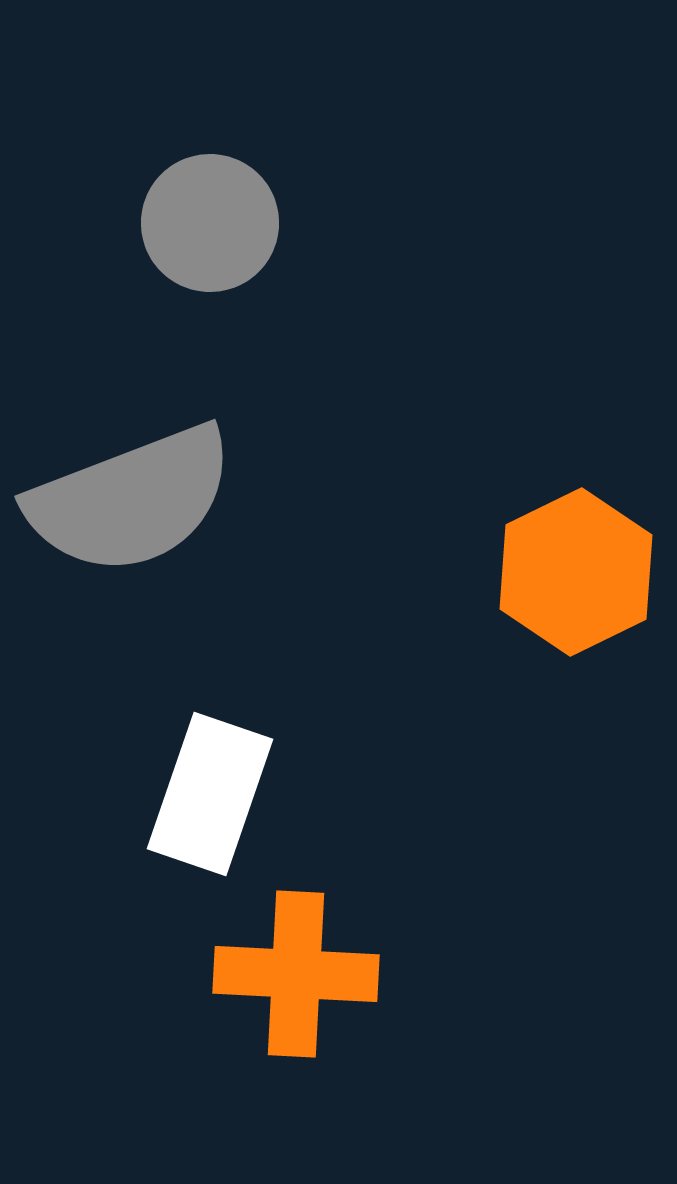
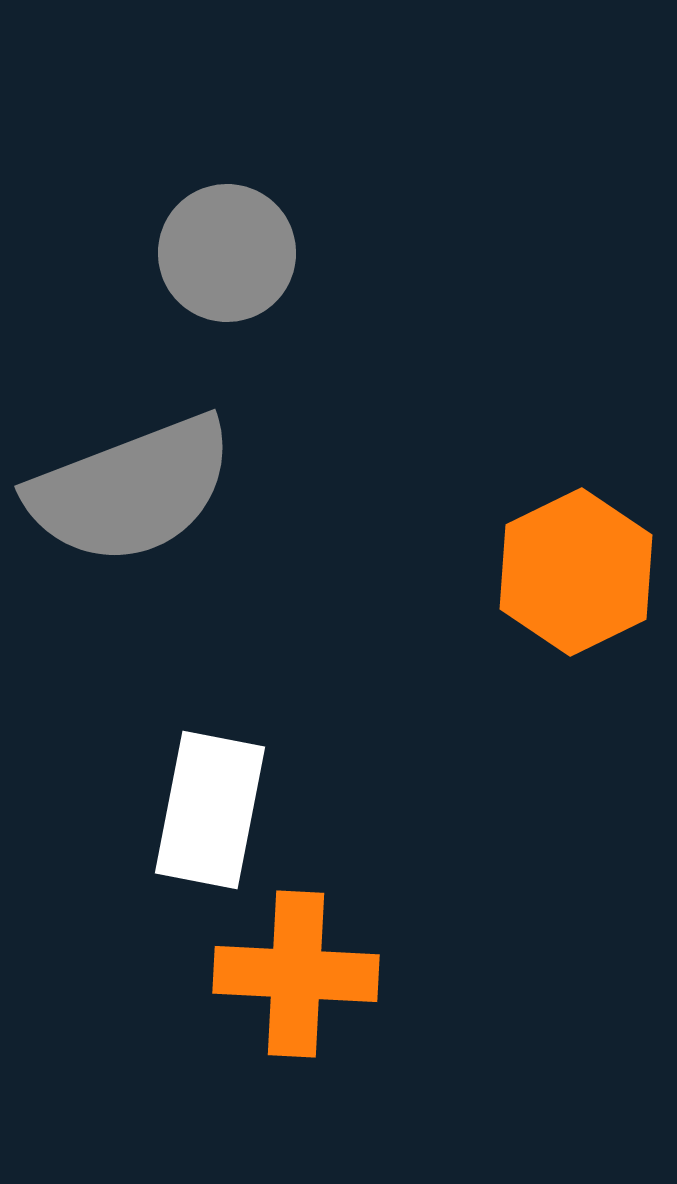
gray circle: moved 17 px right, 30 px down
gray semicircle: moved 10 px up
white rectangle: moved 16 px down; rotated 8 degrees counterclockwise
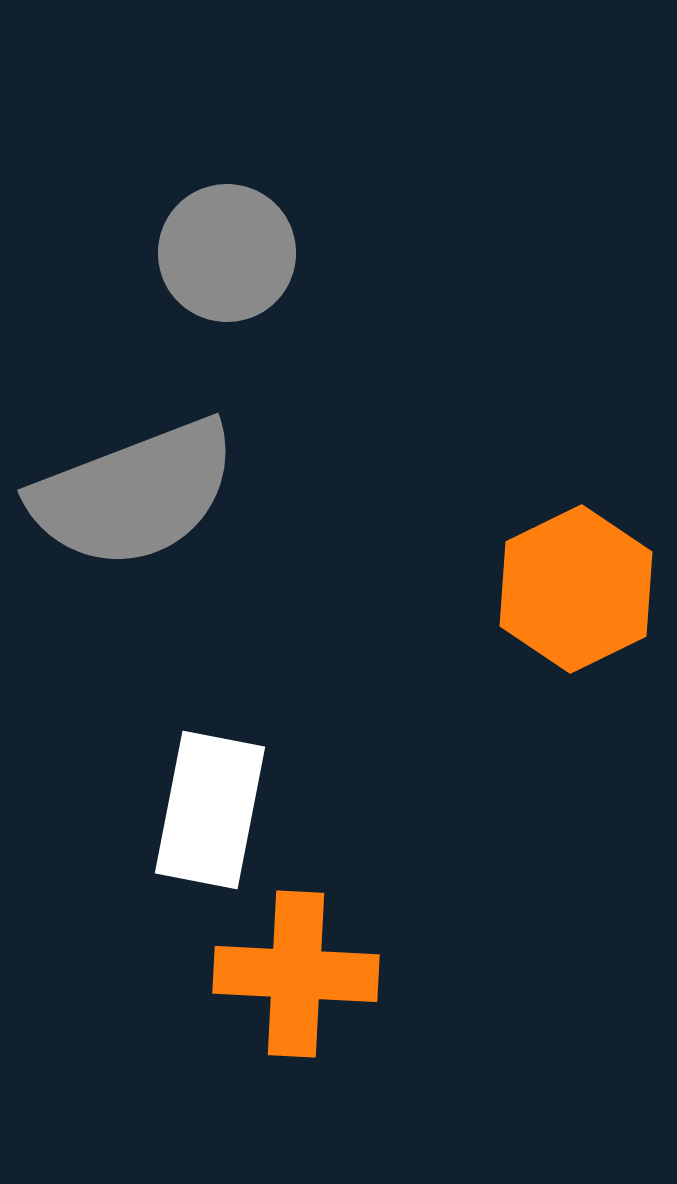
gray semicircle: moved 3 px right, 4 px down
orange hexagon: moved 17 px down
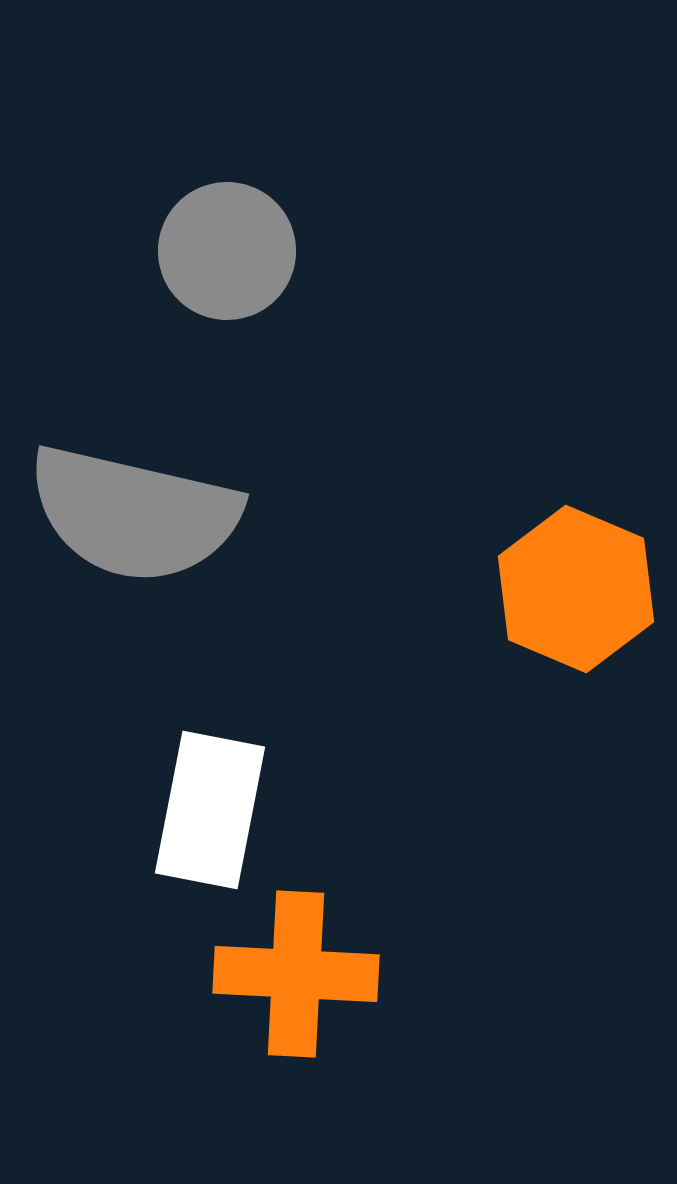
gray circle: moved 2 px up
gray semicircle: moved 20 px down; rotated 34 degrees clockwise
orange hexagon: rotated 11 degrees counterclockwise
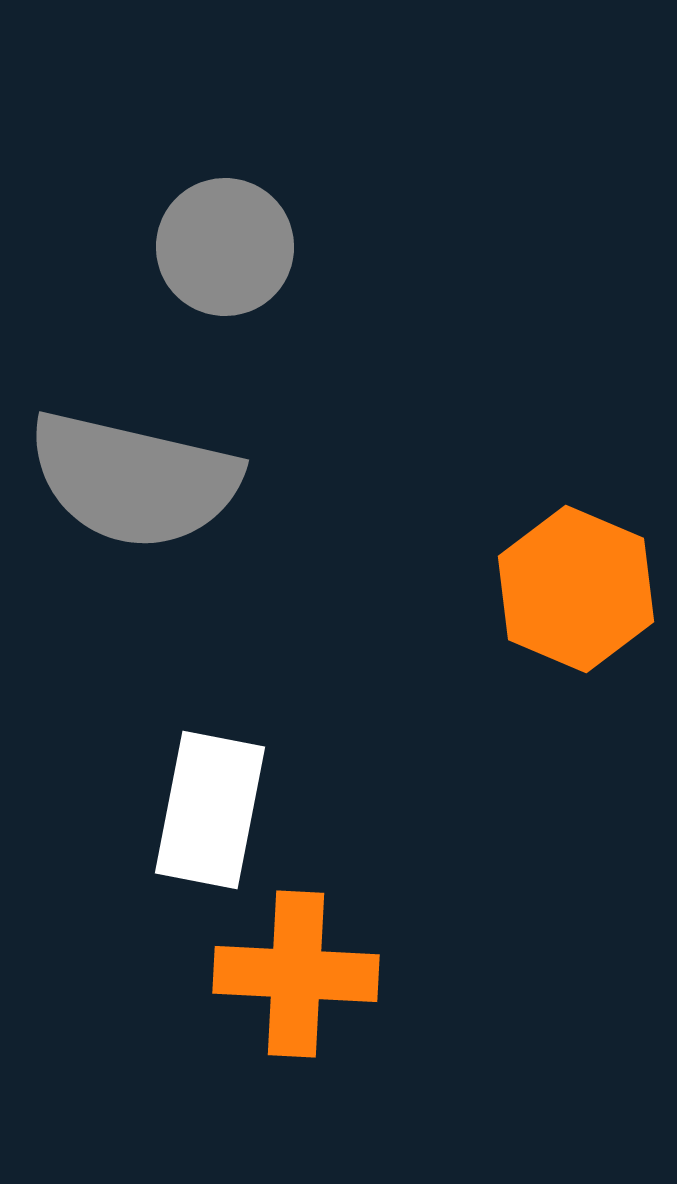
gray circle: moved 2 px left, 4 px up
gray semicircle: moved 34 px up
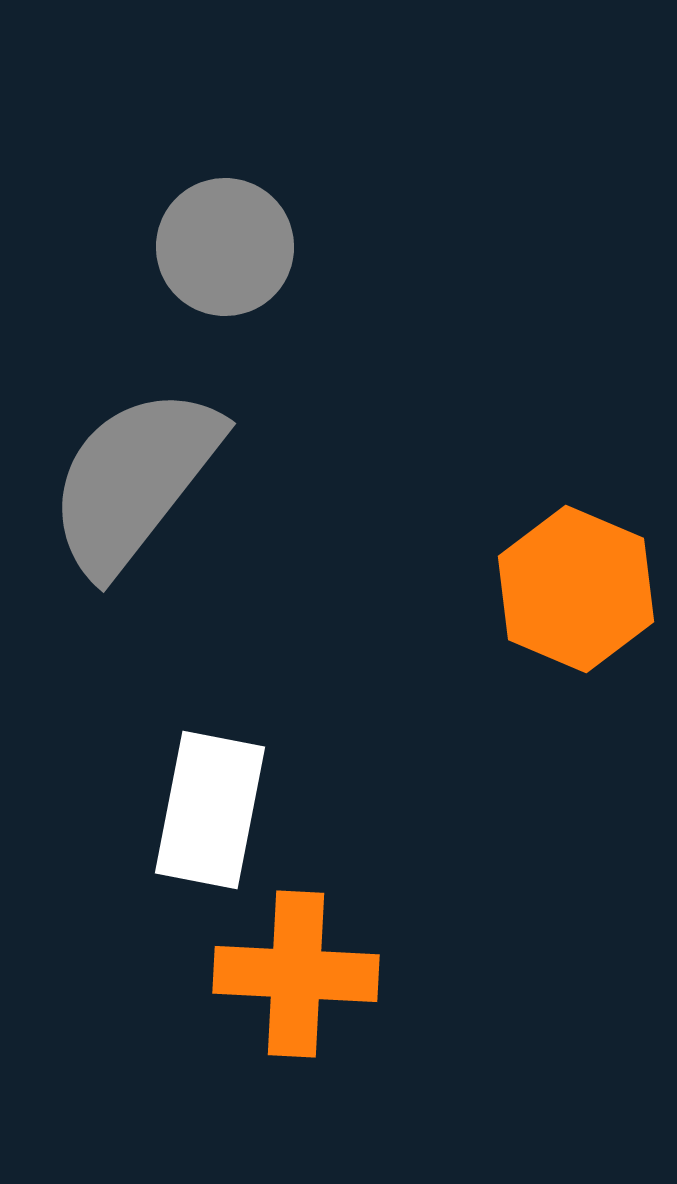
gray semicircle: rotated 115 degrees clockwise
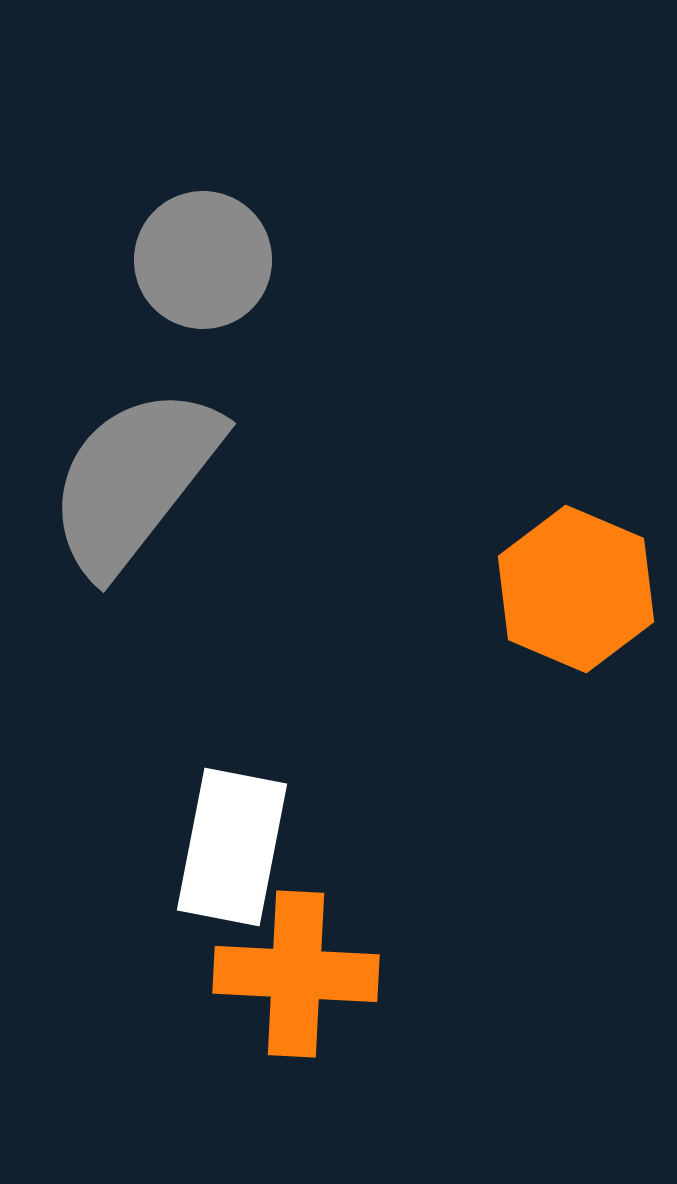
gray circle: moved 22 px left, 13 px down
white rectangle: moved 22 px right, 37 px down
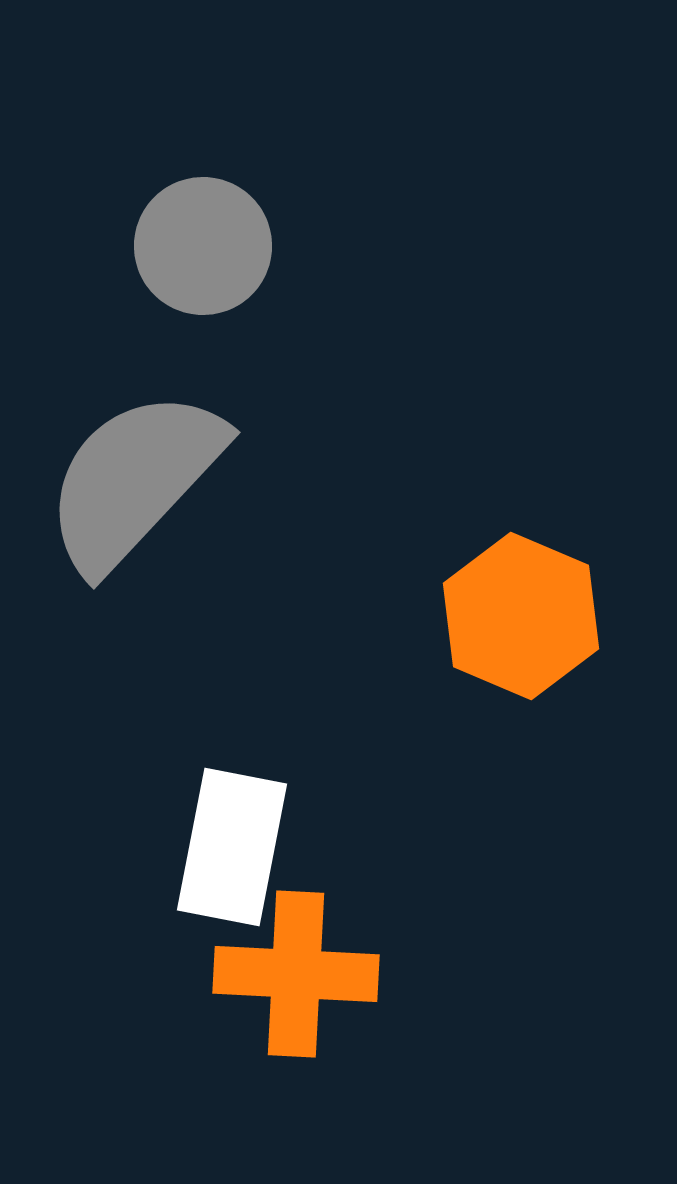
gray circle: moved 14 px up
gray semicircle: rotated 5 degrees clockwise
orange hexagon: moved 55 px left, 27 px down
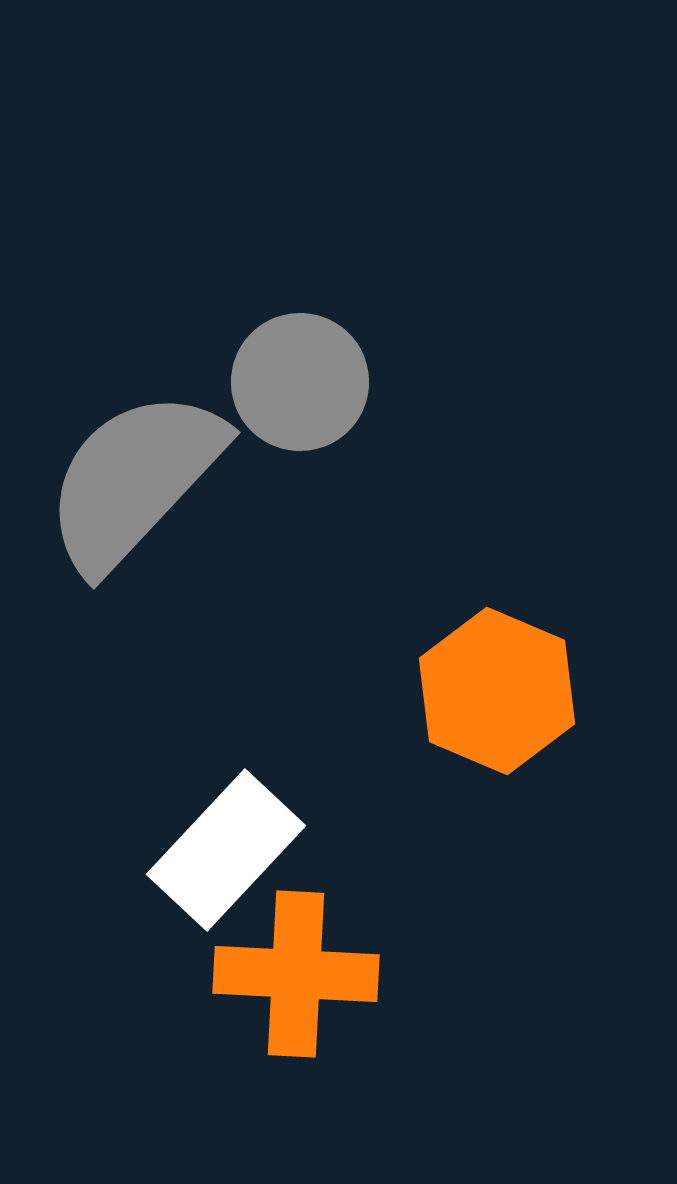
gray circle: moved 97 px right, 136 px down
orange hexagon: moved 24 px left, 75 px down
white rectangle: moved 6 px left, 3 px down; rotated 32 degrees clockwise
